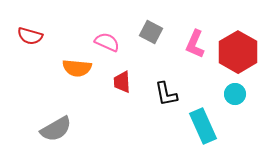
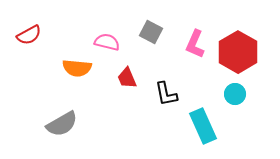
red semicircle: moved 1 px left, 1 px up; rotated 45 degrees counterclockwise
pink semicircle: rotated 10 degrees counterclockwise
red trapezoid: moved 5 px right, 4 px up; rotated 20 degrees counterclockwise
gray semicircle: moved 6 px right, 5 px up
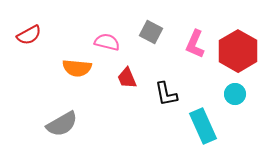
red hexagon: moved 1 px up
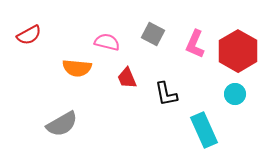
gray square: moved 2 px right, 2 px down
cyan rectangle: moved 1 px right, 4 px down
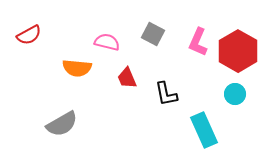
pink L-shape: moved 3 px right, 2 px up
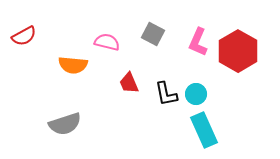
red semicircle: moved 5 px left, 1 px down
orange semicircle: moved 4 px left, 3 px up
red trapezoid: moved 2 px right, 5 px down
cyan circle: moved 39 px left
gray semicircle: moved 3 px right; rotated 12 degrees clockwise
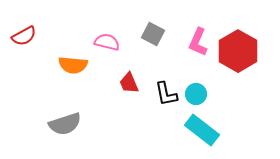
cyan rectangle: moved 2 px left; rotated 28 degrees counterclockwise
